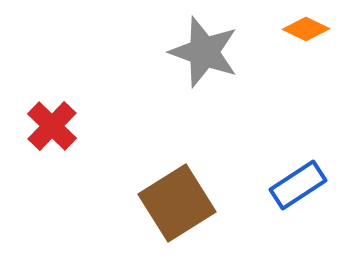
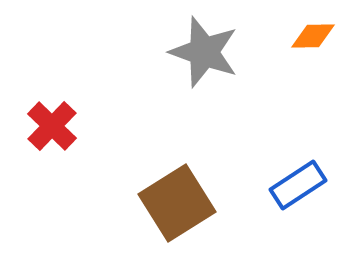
orange diamond: moved 7 px right, 7 px down; rotated 27 degrees counterclockwise
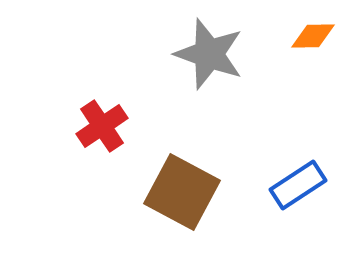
gray star: moved 5 px right, 2 px down
red cross: moved 50 px right; rotated 12 degrees clockwise
brown square: moved 5 px right, 11 px up; rotated 30 degrees counterclockwise
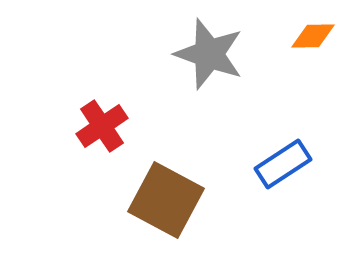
blue rectangle: moved 15 px left, 21 px up
brown square: moved 16 px left, 8 px down
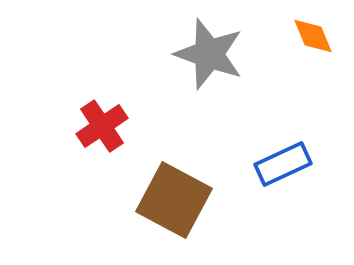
orange diamond: rotated 69 degrees clockwise
blue rectangle: rotated 8 degrees clockwise
brown square: moved 8 px right
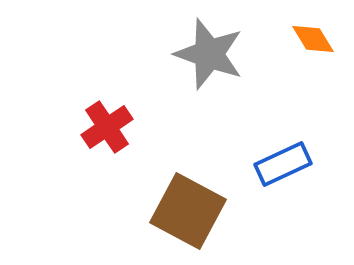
orange diamond: moved 3 px down; rotated 9 degrees counterclockwise
red cross: moved 5 px right, 1 px down
brown square: moved 14 px right, 11 px down
